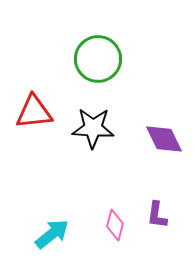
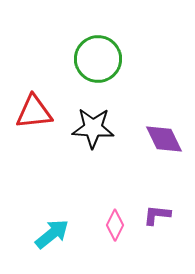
purple L-shape: rotated 88 degrees clockwise
pink diamond: rotated 12 degrees clockwise
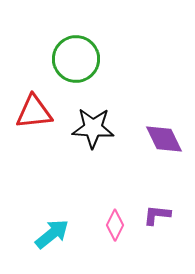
green circle: moved 22 px left
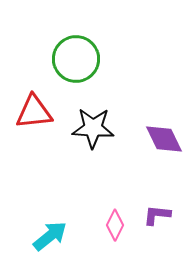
cyan arrow: moved 2 px left, 2 px down
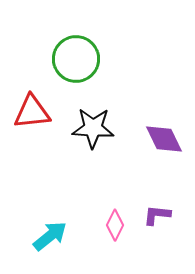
red triangle: moved 2 px left
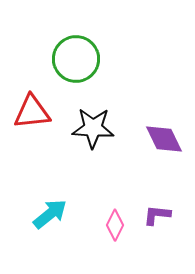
cyan arrow: moved 22 px up
